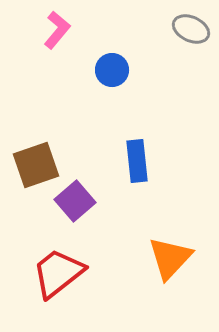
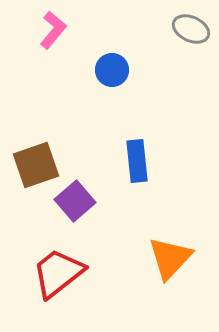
pink L-shape: moved 4 px left
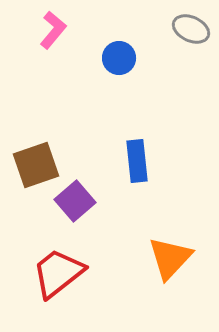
blue circle: moved 7 px right, 12 px up
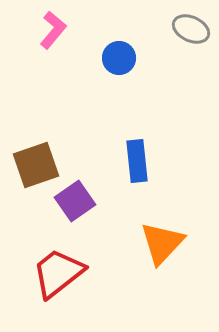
purple square: rotated 6 degrees clockwise
orange triangle: moved 8 px left, 15 px up
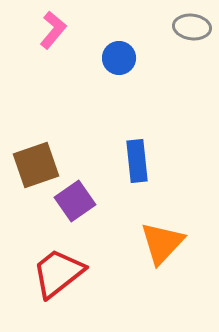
gray ellipse: moved 1 px right, 2 px up; rotated 18 degrees counterclockwise
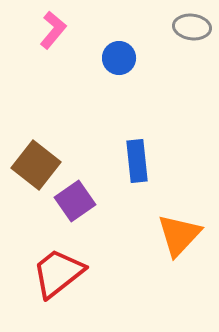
brown square: rotated 33 degrees counterclockwise
orange triangle: moved 17 px right, 8 px up
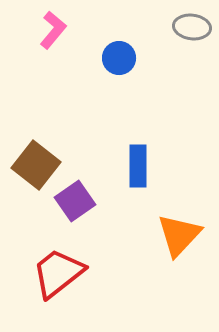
blue rectangle: moved 1 px right, 5 px down; rotated 6 degrees clockwise
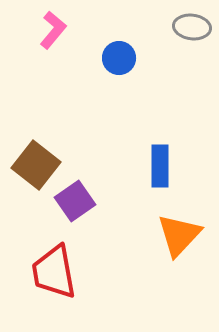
blue rectangle: moved 22 px right
red trapezoid: moved 4 px left, 1 px up; rotated 62 degrees counterclockwise
